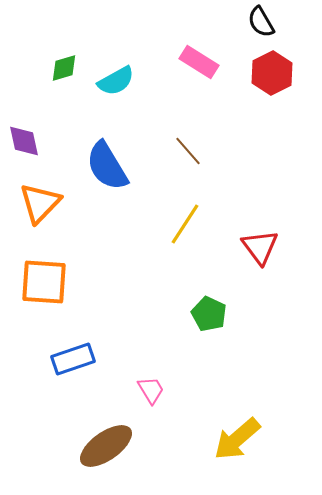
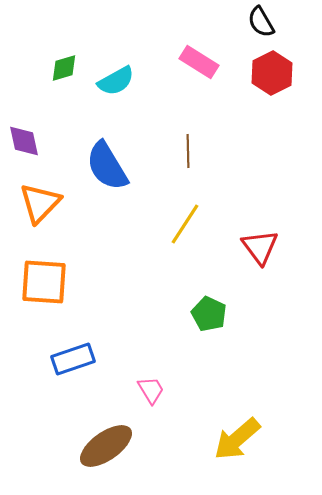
brown line: rotated 40 degrees clockwise
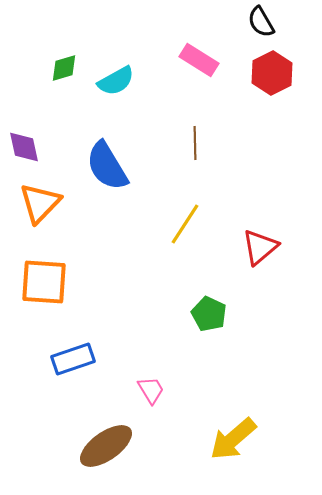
pink rectangle: moved 2 px up
purple diamond: moved 6 px down
brown line: moved 7 px right, 8 px up
red triangle: rotated 27 degrees clockwise
yellow arrow: moved 4 px left
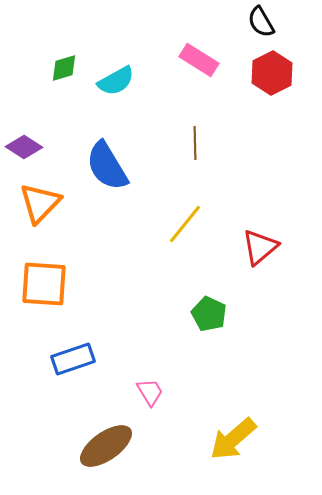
purple diamond: rotated 45 degrees counterclockwise
yellow line: rotated 6 degrees clockwise
orange square: moved 2 px down
pink trapezoid: moved 1 px left, 2 px down
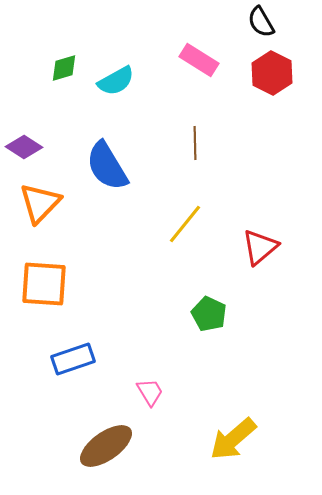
red hexagon: rotated 6 degrees counterclockwise
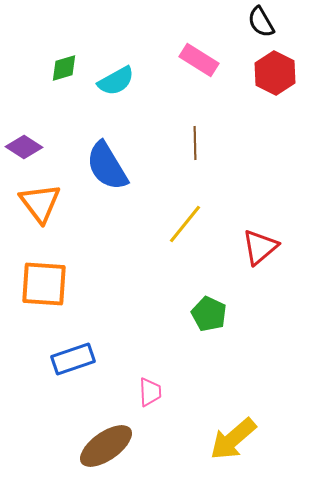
red hexagon: moved 3 px right
orange triangle: rotated 21 degrees counterclockwise
pink trapezoid: rotated 28 degrees clockwise
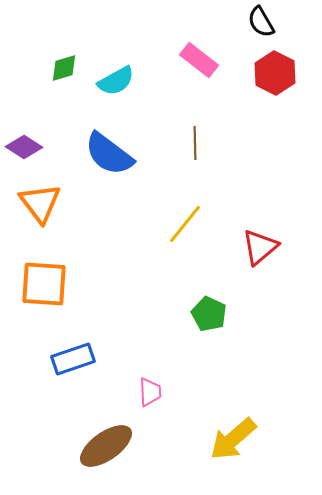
pink rectangle: rotated 6 degrees clockwise
blue semicircle: moved 2 px right, 12 px up; rotated 22 degrees counterclockwise
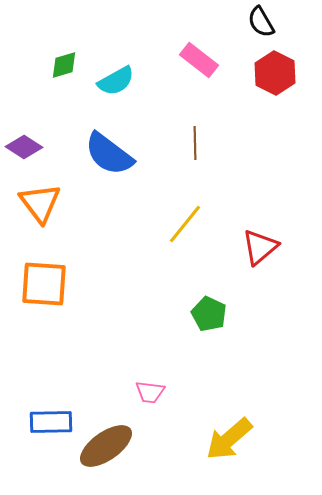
green diamond: moved 3 px up
blue rectangle: moved 22 px left, 63 px down; rotated 18 degrees clockwise
pink trapezoid: rotated 100 degrees clockwise
yellow arrow: moved 4 px left
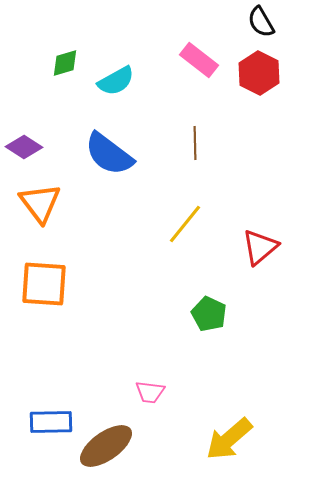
green diamond: moved 1 px right, 2 px up
red hexagon: moved 16 px left
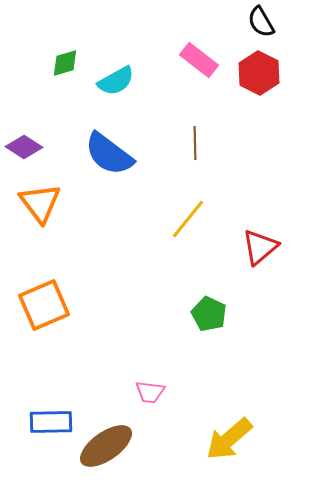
yellow line: moved 3 px right, 5 px up
orange square: moved 21 px down; rotated 27 degrees counterclockwise
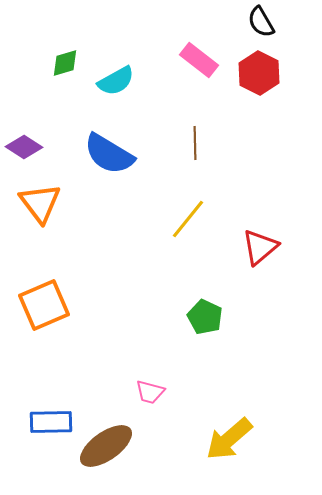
blue semicircle: rotated 6 degrees counterclockwise
green pentagon: moved 4 px left, 3 px down
pink trapezoid: rotated 8 degrees clockwise
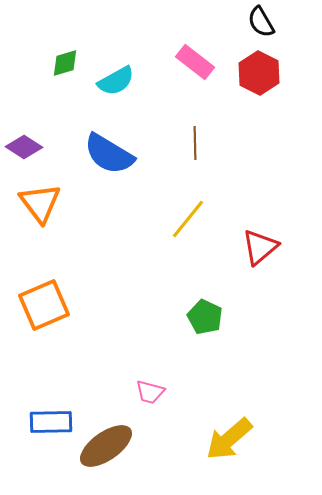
pink rectangle: moved 4 px left, 2 px down
